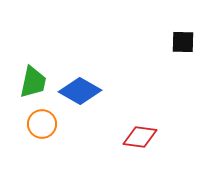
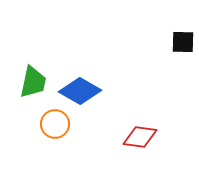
orange circle: moved 13 px right
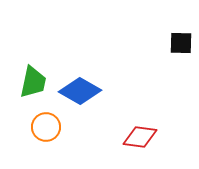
black square: moved 2 px left, 1 px down
orange circle: moved 9 px left, 3 px down
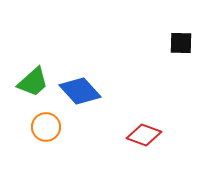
green trapezoid: rotated 36 degrees clockwise
blue diamond: rotated 18 degrees clockwise
red diamond: moved 4 px right, 2 px up; rotated 12 degrees clockwise
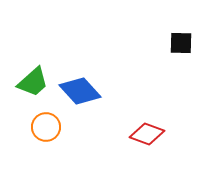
red diamond: moved 3 px right, 1 px up
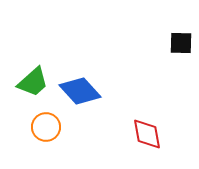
red diamond: rotated 60 degrees clockwise
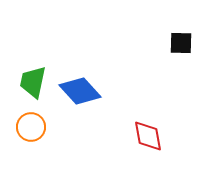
green trapezoid: rotated 144 degrees clockwise
orange circle: moved 15 px left
red diamond: moved 1 px right, 2 px down
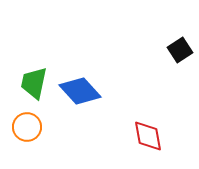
black square: moved 1 px left, 7 px down; rotated 35 degrees counterclockwise
green trapezoid: moved 1 px right, 1 px down
orange circle: moved 4 px left
